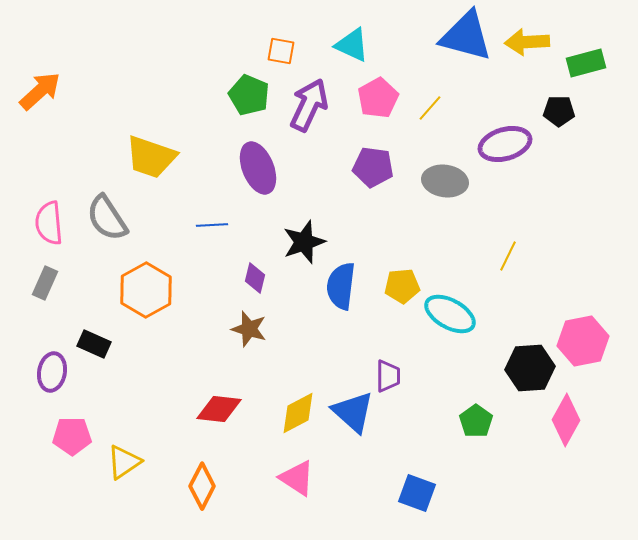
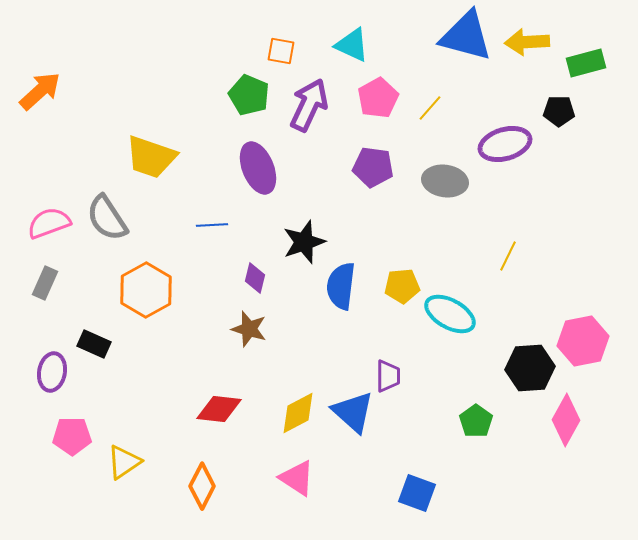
pink semicircle at (49, 223): rotated 75 degrees clockwise
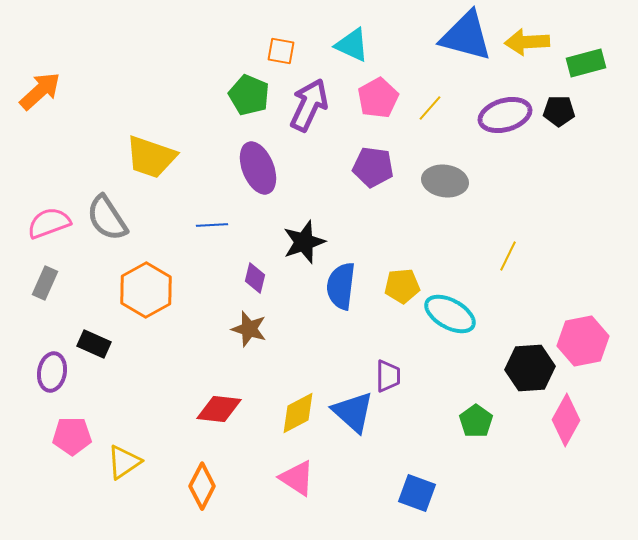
purple ellipse at (505, 144): moved 29 px up
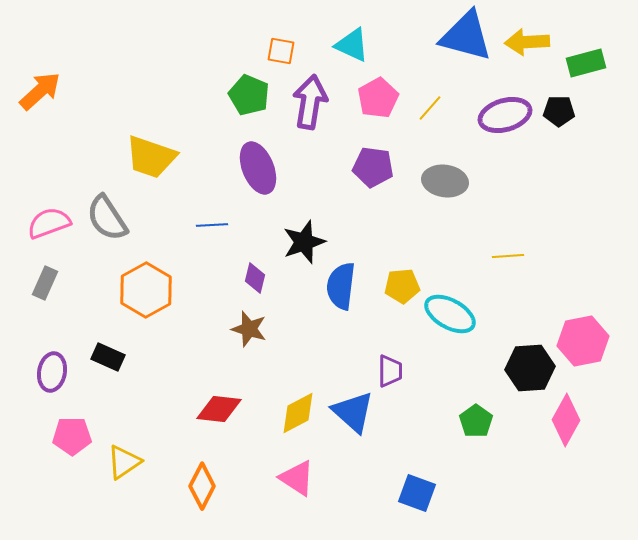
purple arrow at (309, 105): moved 1 px right, 3 px up; rotated 16 degrees counterclockwise
yellow line at (508, 256): rotated 60 degrees clockwise
black rectangle at (94, 344): moved 14 px right, 13 px down
purple trapezoid at (388, 376): moved 2 px right, 5 px up
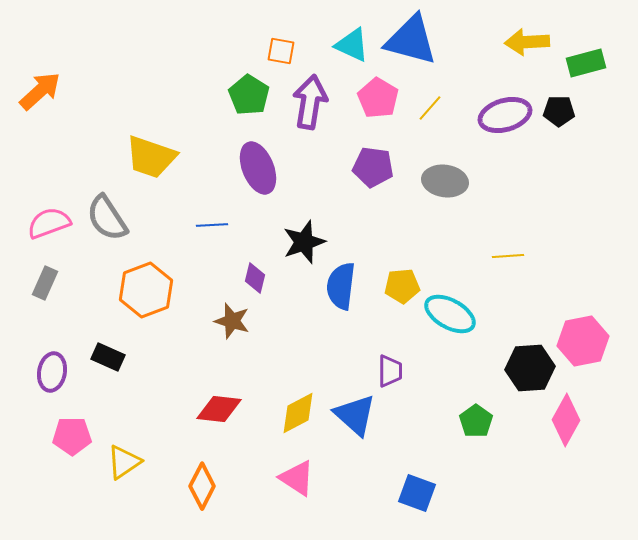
blue triangle at (466, 36): moved 55 px left, 4 px down
green pentagon at (249, 95): rotated 9 degrees clockwise
pink pentagon at (378, 98): rotated 12 degrees counterclockwise
orange hexagon at (146, 290): rotated 8 degrees clockwise
brown star at (249, 329): moved 17 px left, 8 px up
blue triangle at (353, 412): moved 2 px right, 3 px down
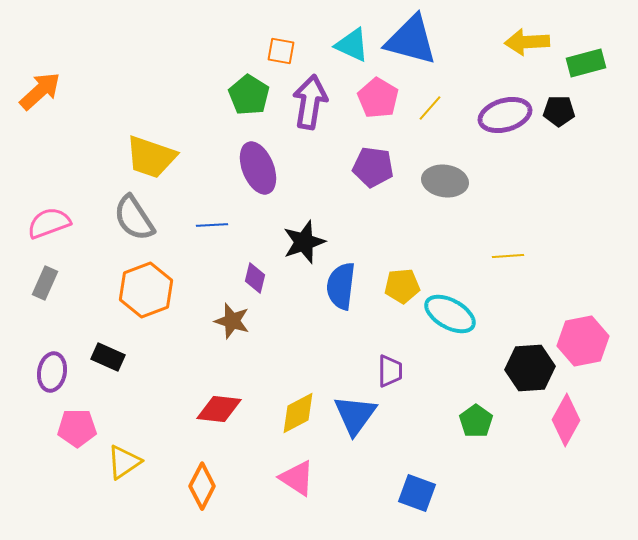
gray semicircle at (107, 218): moved 27 px right
blue triangle at (355, 415): rotated 24 degrees clockwise
pink pentagon at (72, 436): moved 5 px right, 8 px up
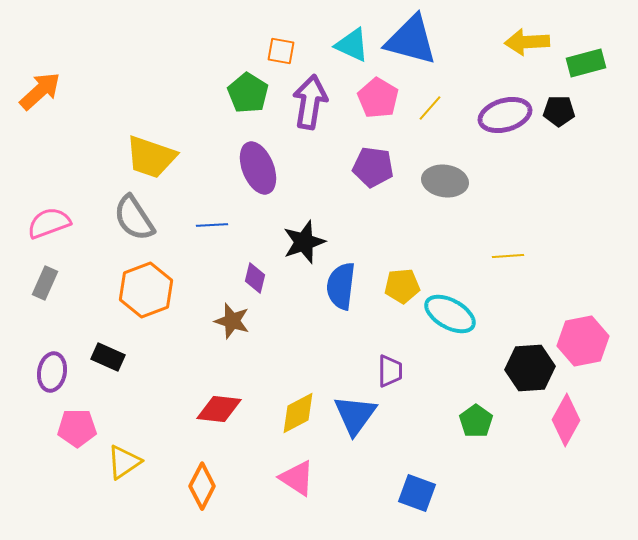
green pentagon at (249, 95): moved 1 px left, 2 px up
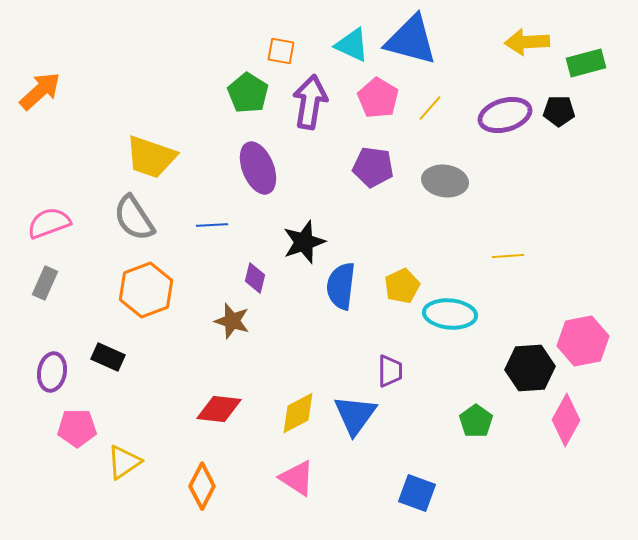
yellow pentagon at (402, 286): rotated 20 degrees counterclockwise
cyan ellipse at (450, 314): rotated 24 degrees counterclockwise
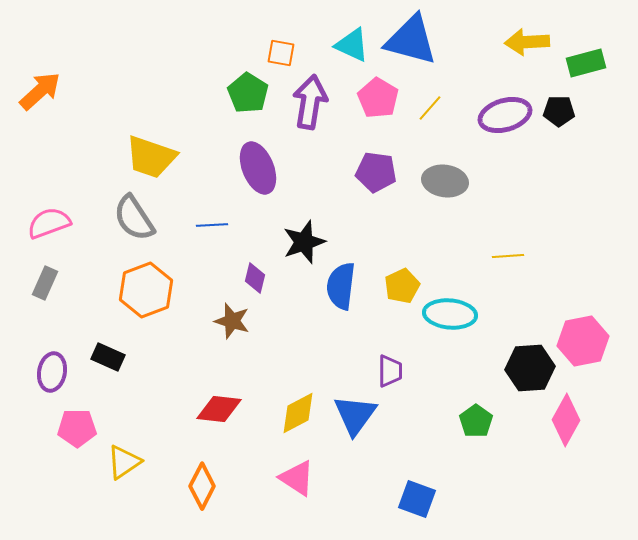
orange square at (281, 51): moved 2 px down
purple pentagon at (373, 167): moved 3 px right, 5 px down
blue square at (417, 493): moved 6 px down
